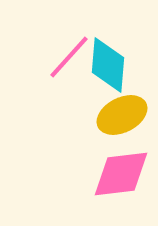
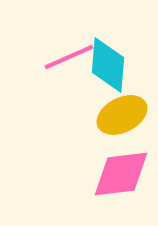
pink line: rotated 24 degrees clockwise
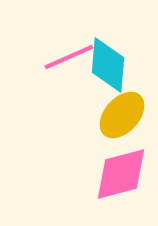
yellow ellipse: rotated 21 degrees counterclockwise
pink diamond: rotated 8 degrees counterclockwise
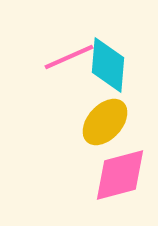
yellow ellipse: moved 17 px left, 7 px down
pink diamond: moved 1 px left, 1 px down
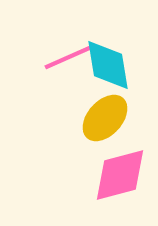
cyan diamond: rotated 14 degrees counterclockwise
yellow ellipse: moved 4 px up
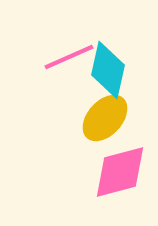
cyan diamond: moved 5 px down; rotated 22 degrees clockwise
pink diamond: moved 3 px up
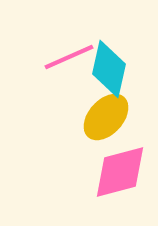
cyan diamond: moved 1 px right, 1 px up
yellow ellipse: moved 1 px right, 1 px up
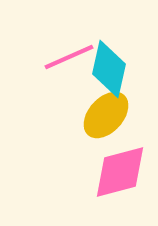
yellow ellipse: moved 2 px up
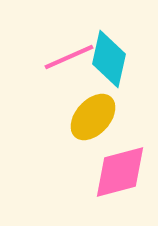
cyan diamond: moved 10 px up
yellow ellipse: moved 13 px left, 2 px down
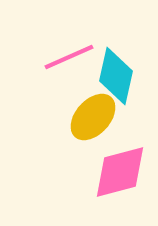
cyan diamond: moved 7 px right, 17 px down
